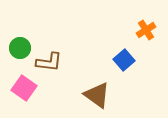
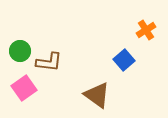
green circle: moved 3 px down
pink square: rotated 20 degrees clockwise
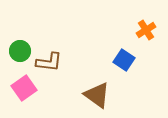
blue square: rotated 15 degrees counterclockwise
